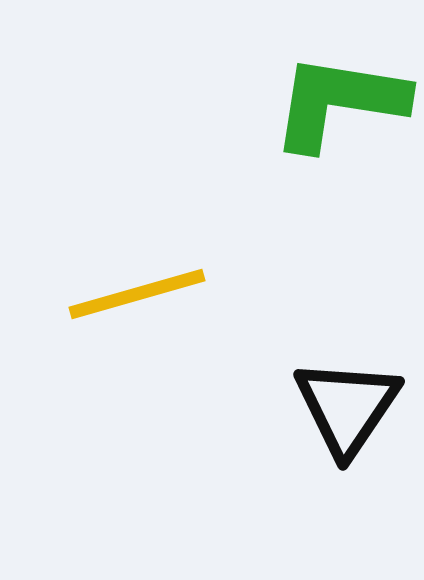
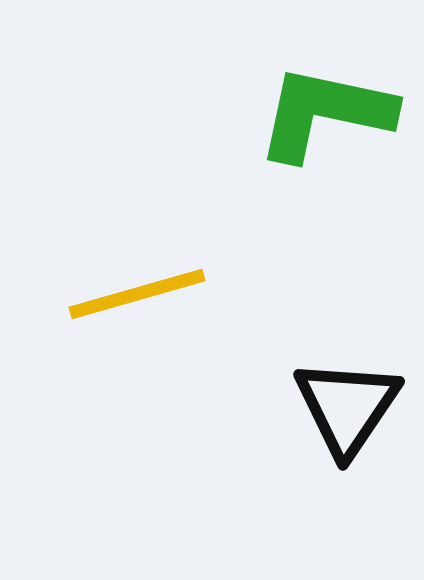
green L-shape: moved 14 px left, 11 px down; rotated 3 degrees clockwise
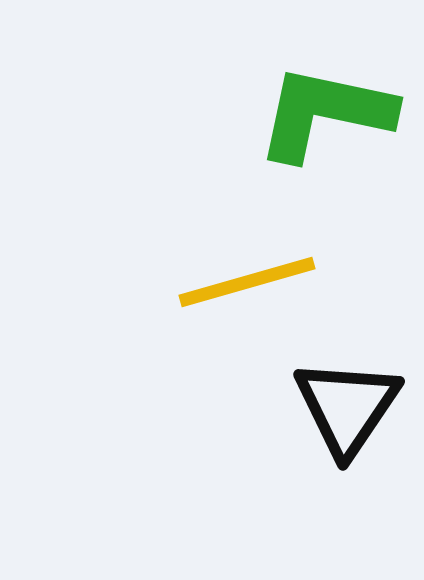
yellow line: moved 110 px right, 12 px up
